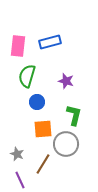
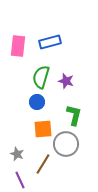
green semicircle: moved 14 px right, 1 px down
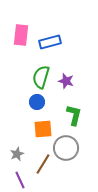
pink rectangle: moved 3 px right, 11 px up
gray circle: moved 4 px down
gray star: rotated 24 degrees clockwise
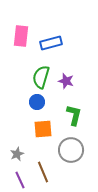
pink rectangle: moved 1 px down
blue rectangle: moved 1 px right, 1 px down
gray circle: moved 5 px right, 2 px down
brown line: moved 8 px down; rotated 55 degrees counterclockwise
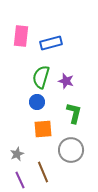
green L-shape: moved 2 px up
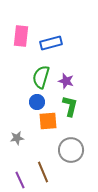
green L-shape: moved 4 px left, 7 px up
orange square: moved 5 px right, 8 px up
gray star: moved 16 px up; rotated 16 degrees clockwise
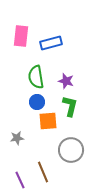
green semicircle: moved 5 px left; rotated 25 degrees counterclockwise
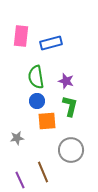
blue circle: moved 1 px up
orange square: moved 1 px left
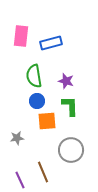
green semicircle: moved 2 px left, 1 px up
green L-shape: rotated 15 degrees counterclockwise
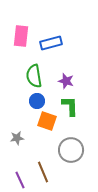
orange square: rotated 24 degrees clockwise
